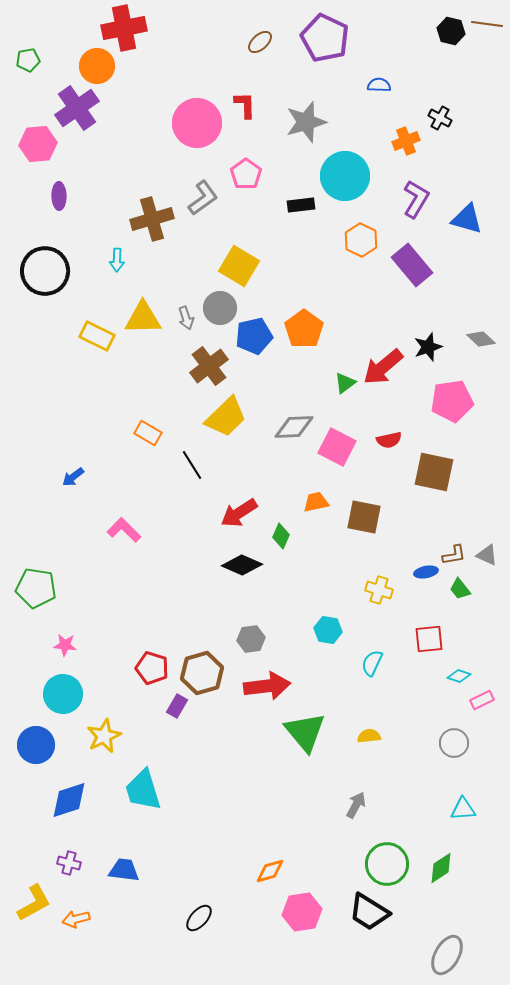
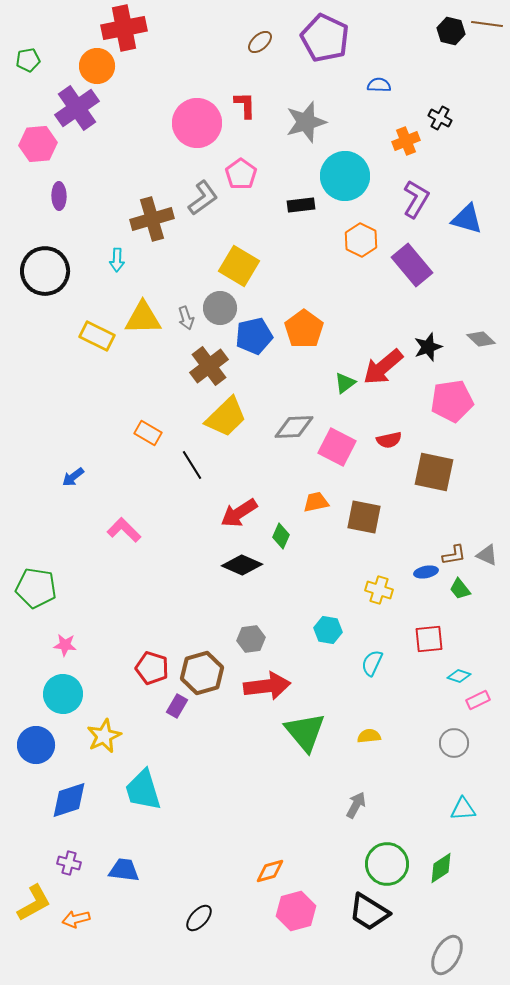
pink pentagon at (246, 174): moved 5 px left
pink rectangle at (482, 700): moved 4 px left
pink hexagon at (302, 912): moved 6 px left, 1 px up; rotated 6 degrees counterclockwise
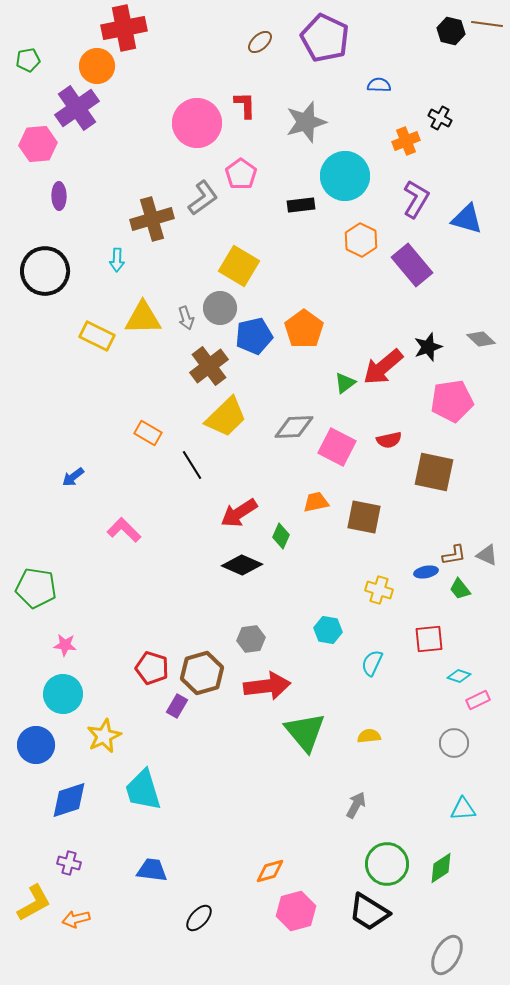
blue trapezoid at (124, 870): moved 28 px right
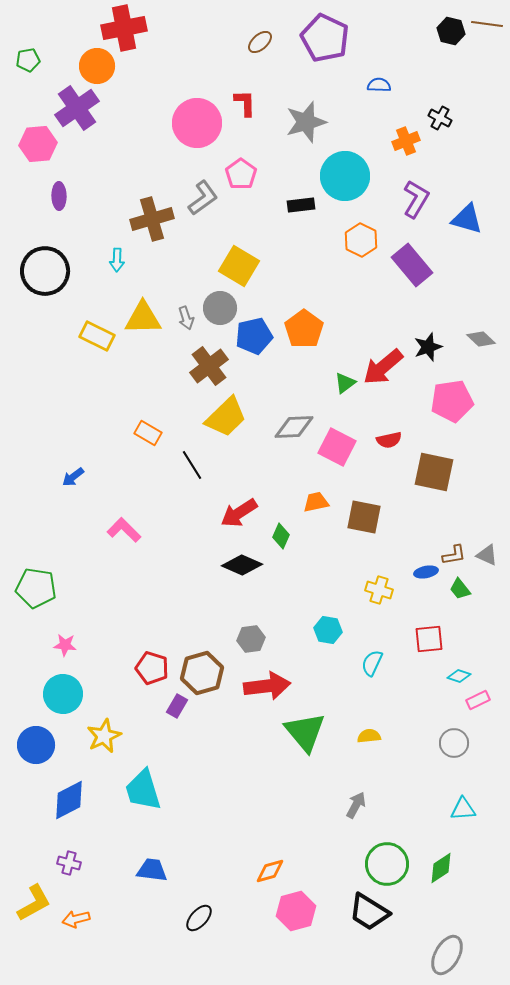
red L-shape at (245, 105): moved 2 px up
blue diamond at (69, 800): rotated 9 degrees counterclockwise
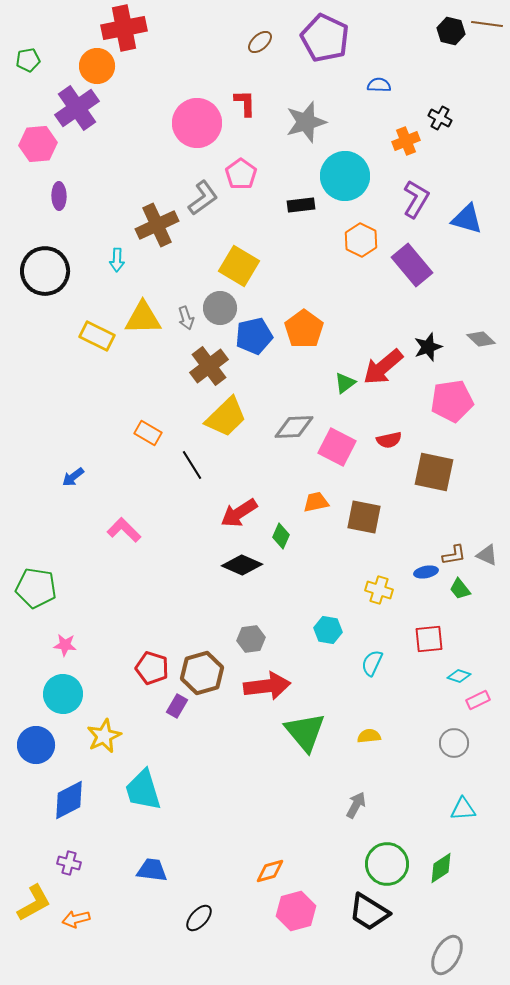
brown cross at (152, 219): moved 5 px right, 6 px down; rotated 9 degrees counterclockwise
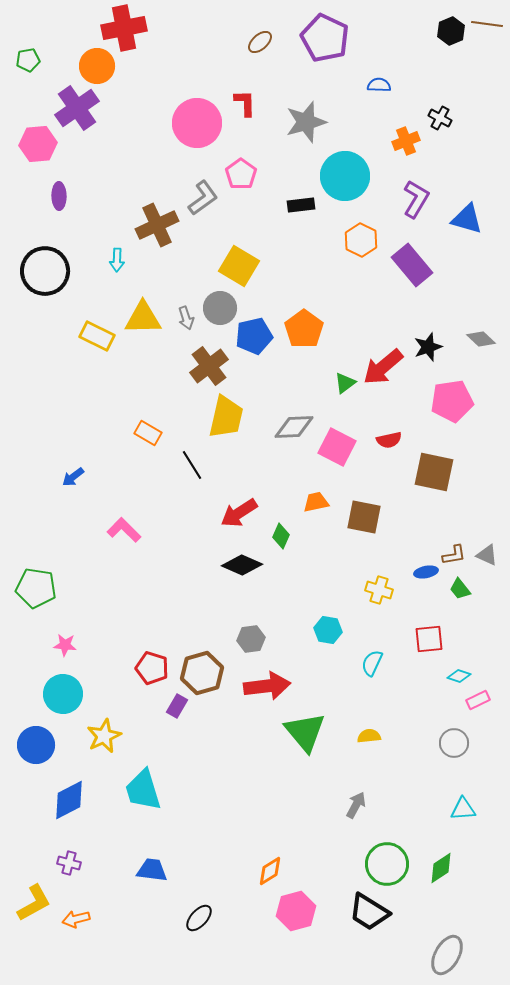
black hexagon at (451, 31): rotated 24 degrees clockwise
yellow trapezoid at (226, 417): rotated 33 degrees counterclockwise
orange diamond at (270, 871): rotated 16 degrees counterclockwise
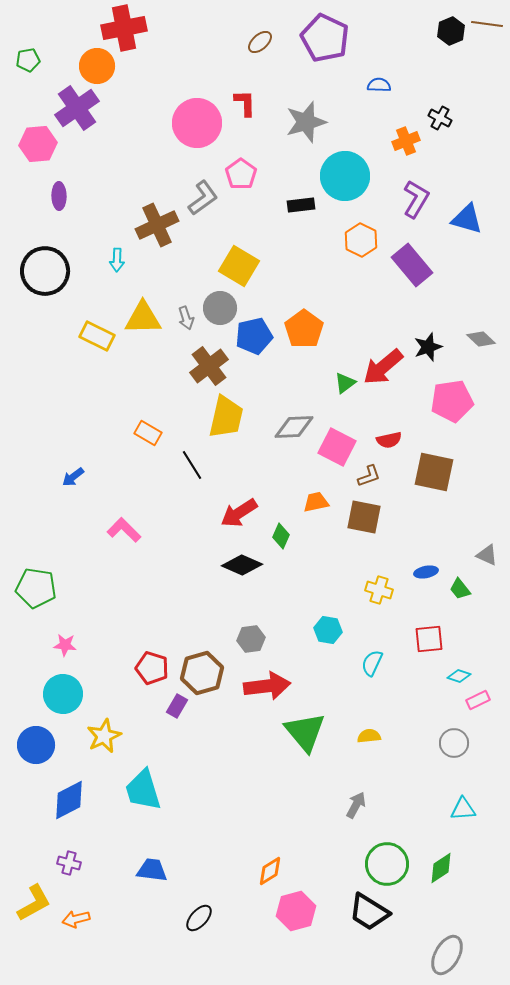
brown L-shape at (454, 555): moved 85 px left, 79 px up; rotated 10 degrees counterclockwise
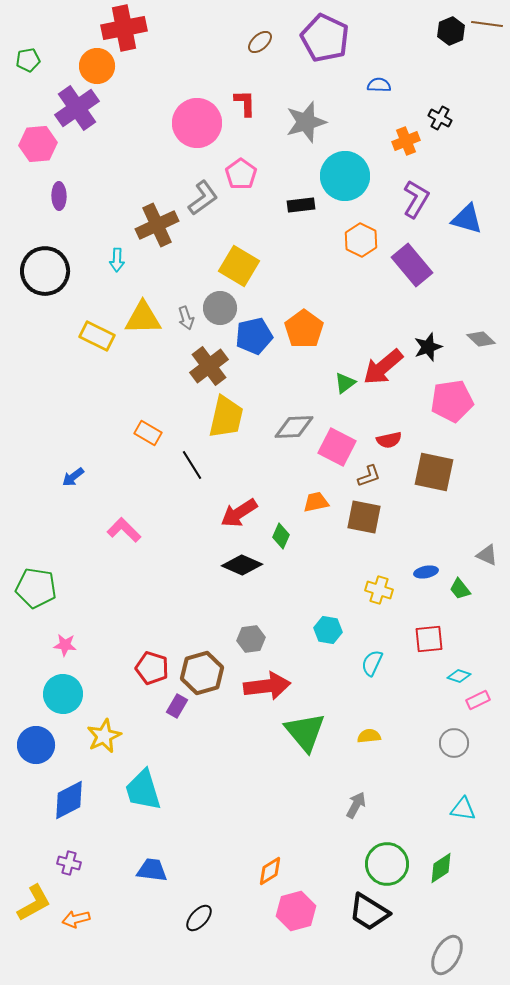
cyan triangle at (463, 809): rotated 12 degrees clockwise
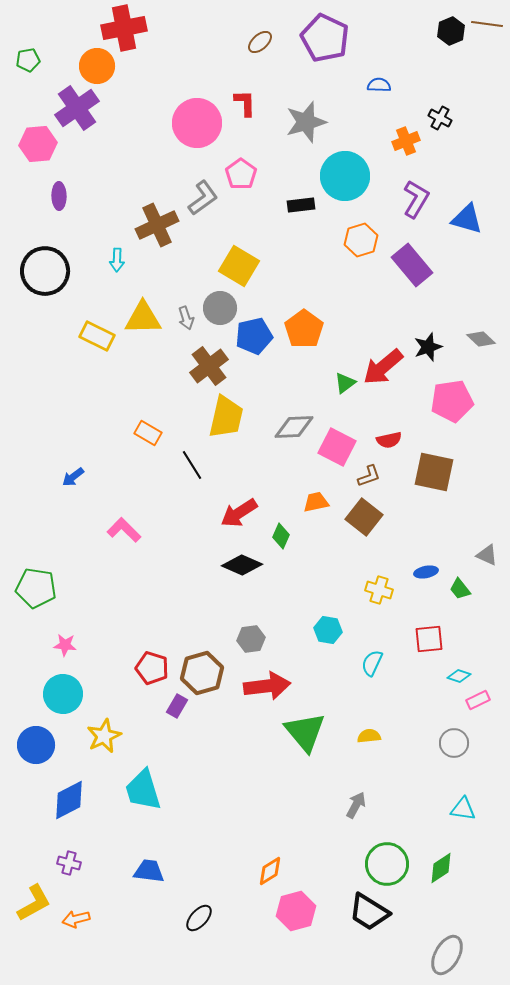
orange hexagon at (361, 240): rotated 16 degrees clockwise
brown square at (364, 517): rotated 27 degrees clockwise
blue trapezoid at (152, 870): moved 3 px left, 1 px down
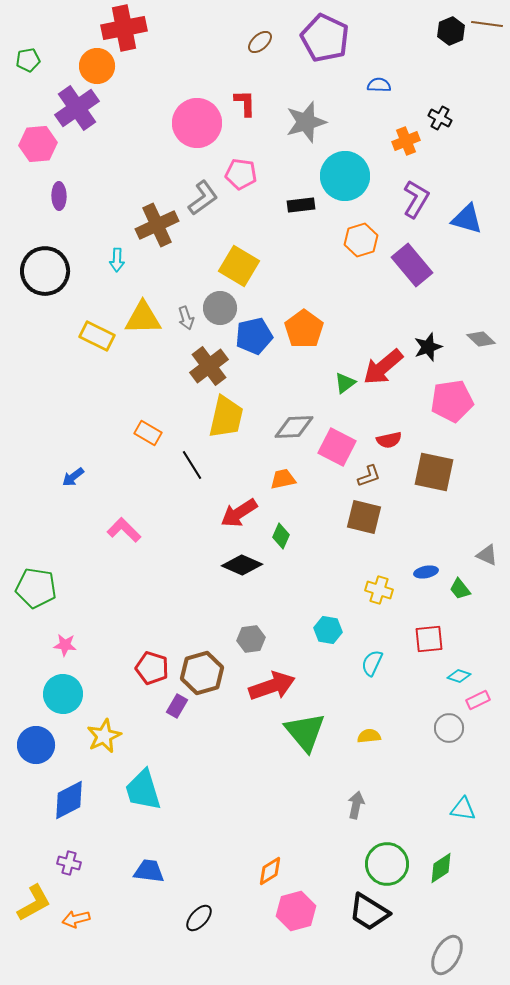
pink pentagon at (241, 174): rotated 28 degrees counterclockwise
orange trapezoid at (316, 502): moved 33 px left, 23 px up
brown square at (364, 517): rotated 24 degrees counterclockwise
red arrow at (267, 686): moved 5 px right; rotated 12 degrees counterclockwise
gray circle at (454, 743): moved 5 px left, 15 px up
gray arrow at (356, 805): rotated 16 degrees counterclockwise
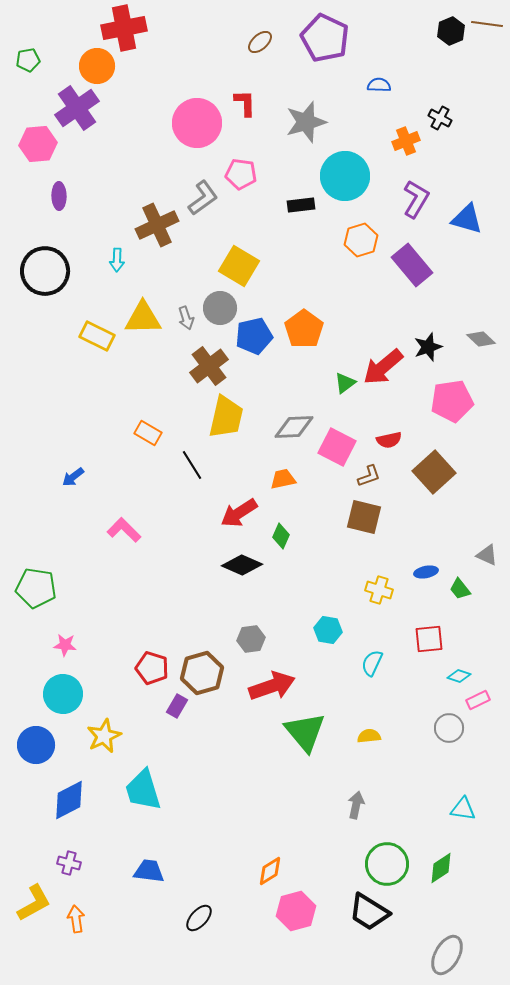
brown square at (434, 472): rotated 36 degrees clockwise
orange arrow at (76, 919): rotated 96 degrees clockwise
